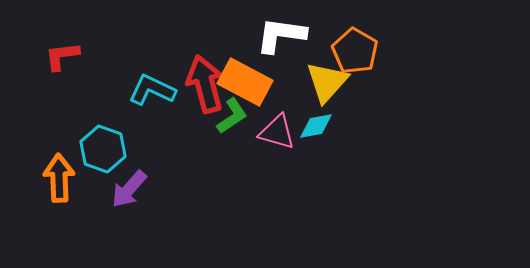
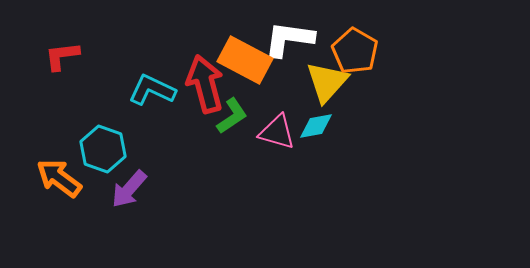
white L-shape: moved 8 px right, 4 px down
orange rectangle: moved 22 px up
orange arrow: rotated 51 degrees counterclockwise
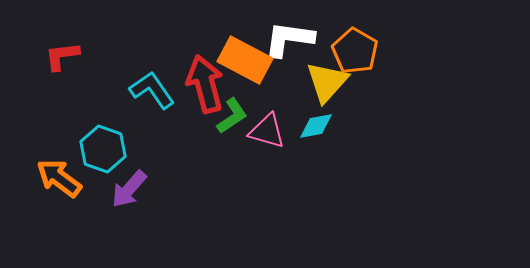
cyan L-shape: rotated 30 degrees clockwise
pink triangle: moved 10 px left, 1 px up
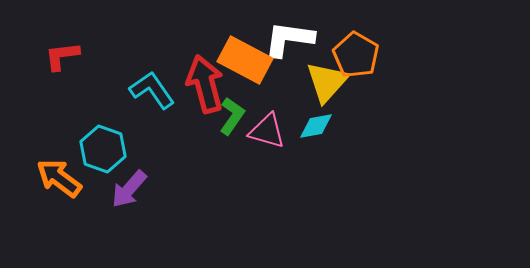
orange pentagon: moved 1 px right, 4 px down
green L-shape: rotated 21 degrees counterclockwise
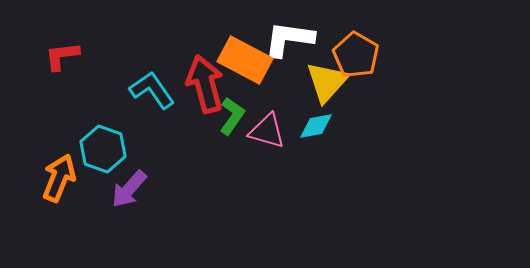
orange arrow: rotated 75 degrees clockwise
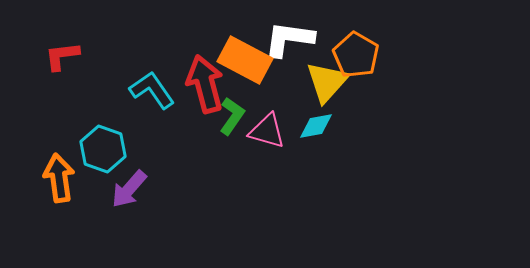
orange arrow: rotated 30 degrees counterclockwise
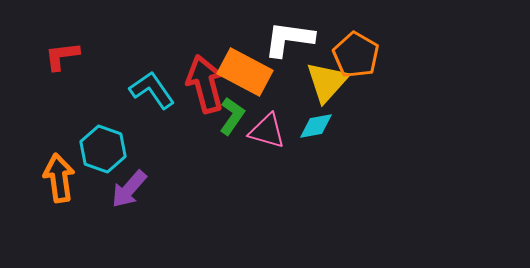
orange rectangle: moved 12 px down
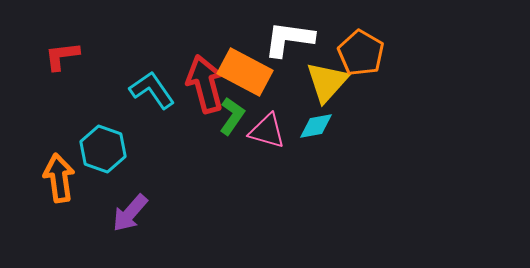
orange pentagon: moved 5 px right, 2 px up
purple arrow: moved 1 px right, 24 px down
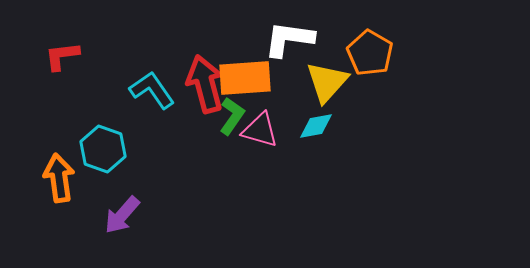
orange pentagon: moved 9 px right
orange rectangle: moved 6 px down; rotated 32 degrees counterclockwise
pink triangle: moved 7 px left, 1 px up
purple arrow: moved 8 px left, 2 px down
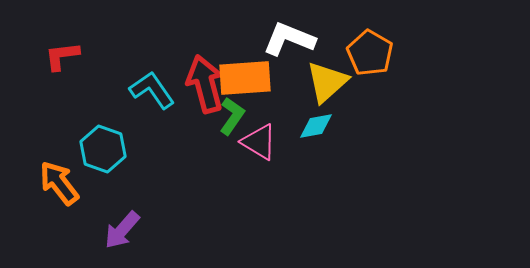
white L-shape: rotated 14 degrees clockwise
yellow triangle: rotated 6 degrees clockwise
pink triangle: moved 1 px left, 12 px down; rotated 15 degrees clockwise
orange arrow: moved 5 px down; rotated 30 degrees counterclockwise
purple arrow: moved 15 px down
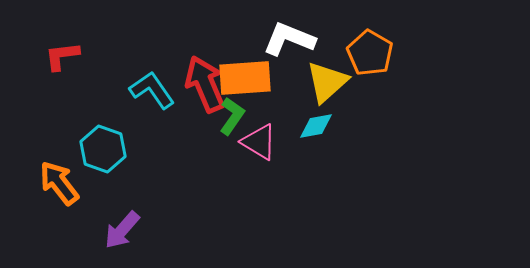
red arrow: rotated 8 degrees counterclockwise
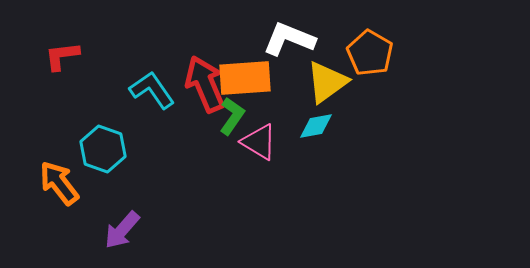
yellow triangle: rotated 6 degrees clockwise
